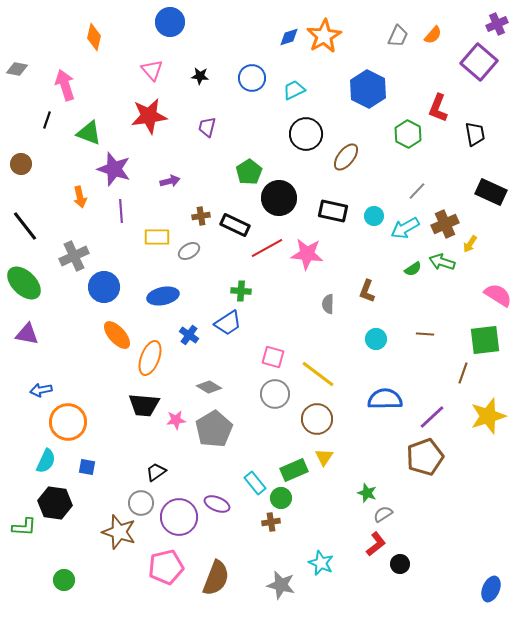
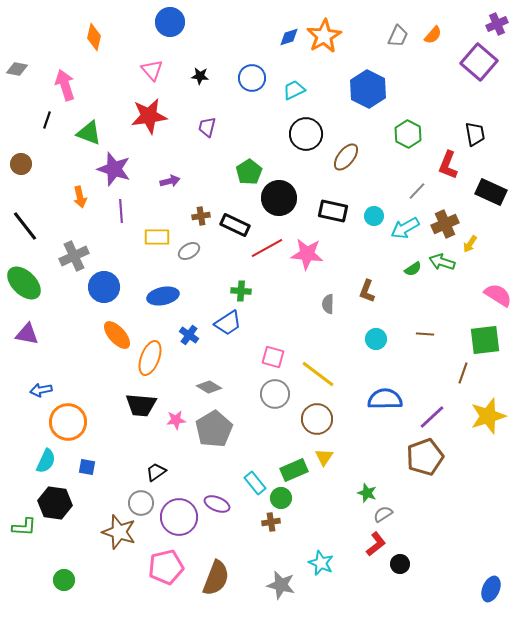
red L-shape at (438, 108): moved 10 px right, 57 px down
black trapezoid at (144, 405): moved 3 px left
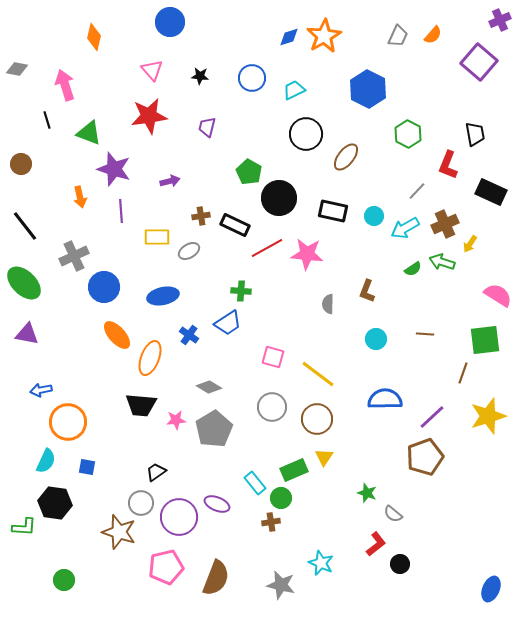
purple cross at (497, 24): moved 3 px right, 4 px up
black line at (47, 120): rotated 36 degrees counterclockwise
green pentagon at (249, 172): rotated 10 degrees counterclockwise
gray circle at (275, 394): moved 3 px left, 13 px down
gray semicircle at (383, 514): moved 10 px right; rotated 108 degrees counterclockwise
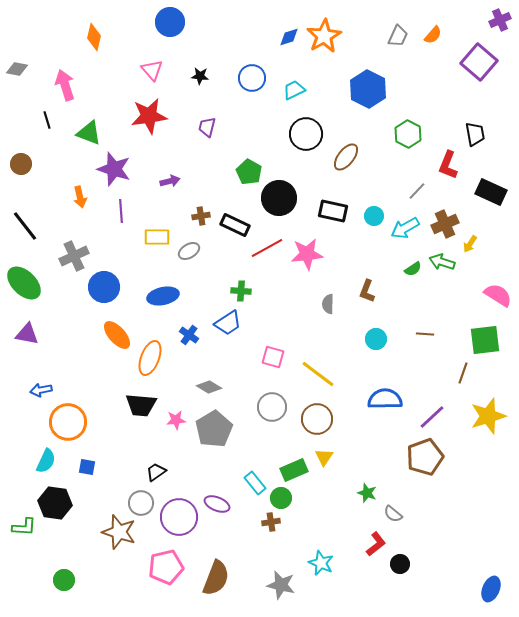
pink star at (307, 254): rotated 12 degrees counterclockwise
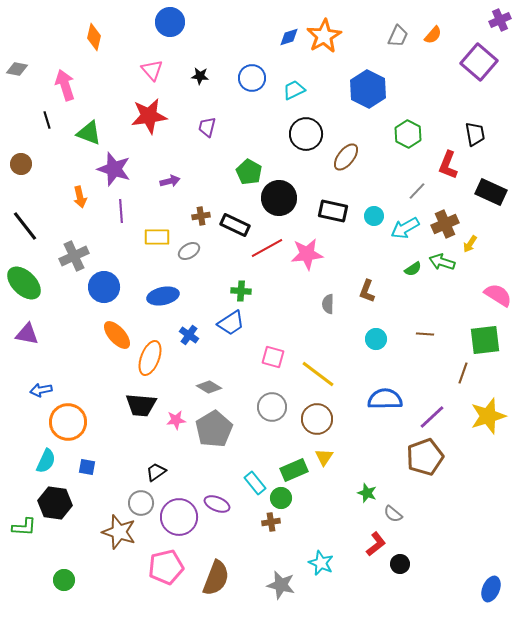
blue trapezoid at (228, 323): moved 3 px right
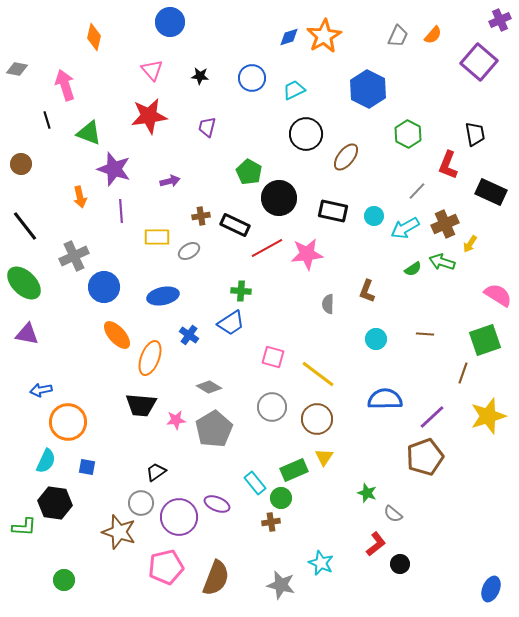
green square at (485, 340): rotated 12 degrees counterclockwise
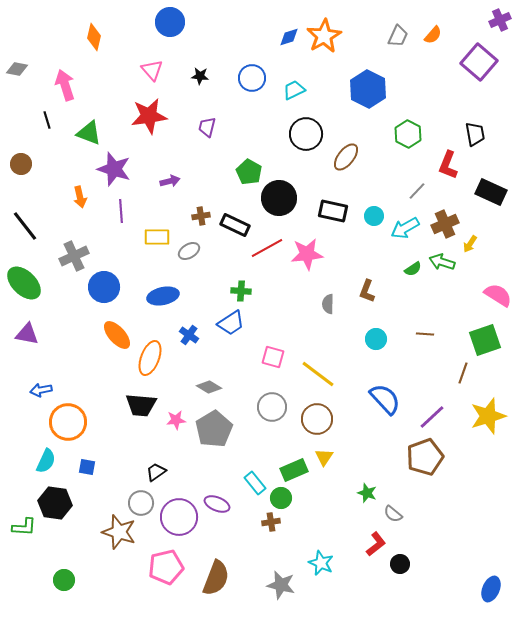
blue semicircle at (385, 399): rotated 48 degrees clockwise
